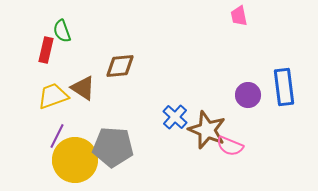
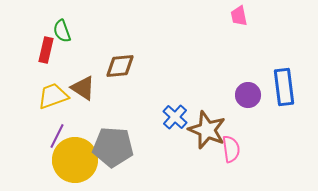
pink semicircle: moved 1 px right, 3 px down; rotated 120 degrees counterclockwise
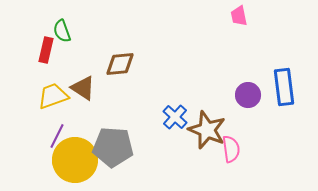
brown diamond: moved 2 px up
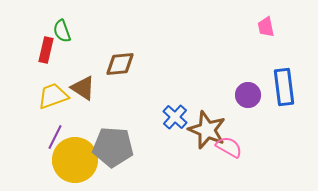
pink trapezoid: moved 27 px right, 11 px down
purple line: moved 2 px left, 1 px down
pink semicircle: moved 2 px left, 2 px up; rotated 52 degrees counterclockwise
